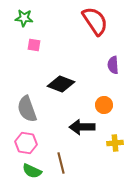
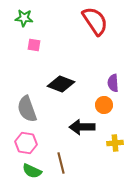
purple semicircle: moved 18 px down
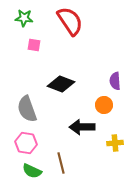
red semicircle: moved 25 px left
purple semicircle: moved 2 px right, 2 px up
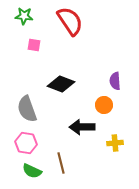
green star: moved 2 px up
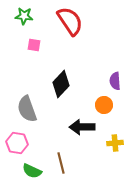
black diamond: rotated 68 degrees counterclockwise
pink hexagon: moved 9 px left
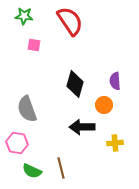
black diamond: moved 14 px right; rotated 28 degrees counterclockwise
brown line: moved 5 px down
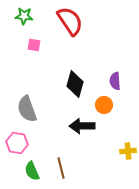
black arrow: moved 1 px up
yellow cross: moved 13 px right, 8 px down
green semicircle: rotated 42 degrees clockwise
